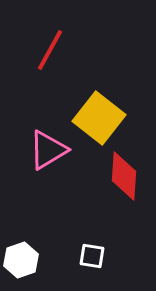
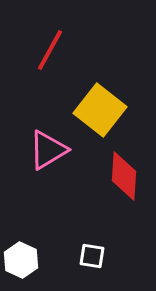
yellow square: moved 1 px right, 8 px up
white hexagon: rotated 16 degrees counterclockwise
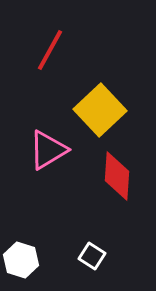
yellow square: rotated 9 degrees clockwise
red diamond: moved 7 px left
white square: rotated 24 degrees clockwise
white hexagon: rotated 8 degrees counterclockwise
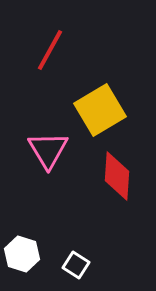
yellow square: rotated 12 degrees clockwise
pink triangle: rotated 30 degrees counterclockwise
white square: moved 16 px left, 9 px down
white hexagon: moved 1 px right, 6 px up
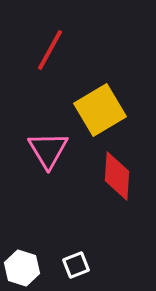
white hexagon: moved 14 px down
white square: rotated 36 degrees clockwise
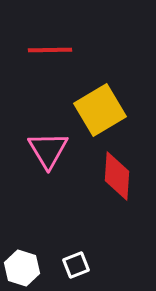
red line: rotated 60 degrees clockwise
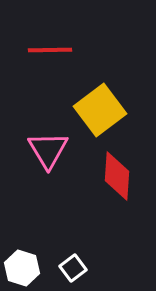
yellow square: rotated 6 degrees counterclockwise
white square: moved 3 px left, 3 px down; rotated 16 degrees counterclockwise
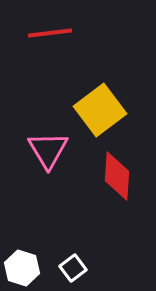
red line: moved 17 px up; rotated 6 degrees counterclockwise
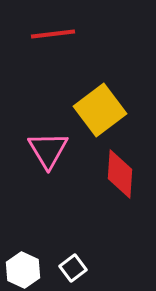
red line: moved 3 px right, 1 px down
red diamond: moved 3 px right, 2 px up
white hexagon: moved 1 px right, 2 px down; rotated 8 degrees clockwise
